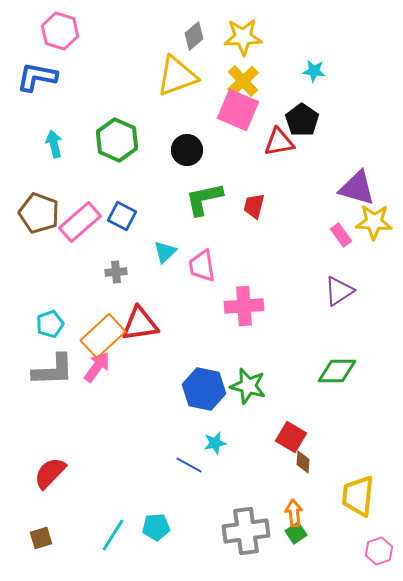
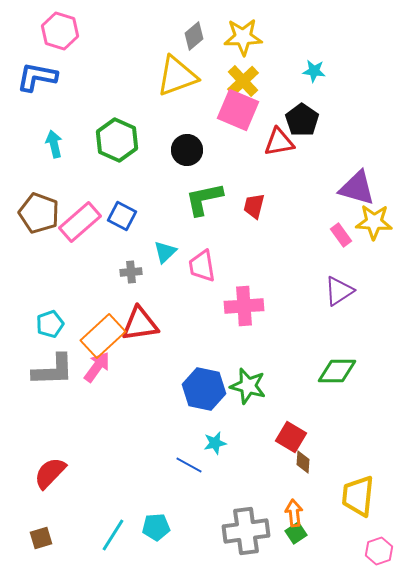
gray cross at (116, 272): moved 15 px right
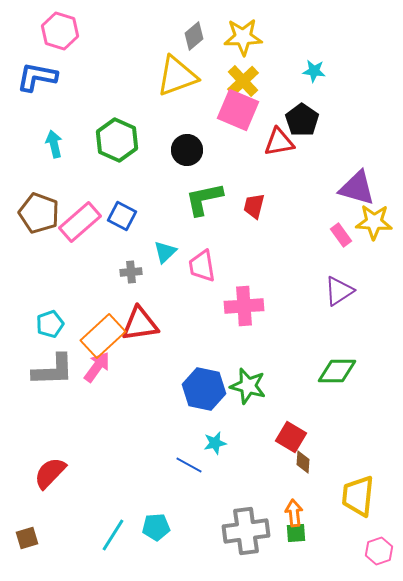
green square at (296, 533): rotated 30 degrees clockwise
brown square at (41, 538): moved 14 px left
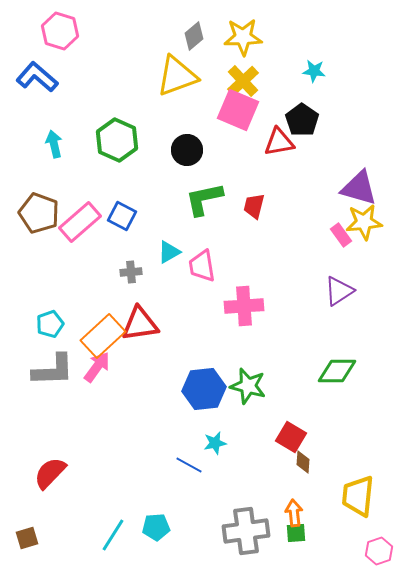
blue L-shape at (37, 77): rotated 30 degrees clockwise
purple triangle at (357, 188): moved 2 px right
yellow star at (374, 222): moved 10 px left; rotated 9 degrees counterclockwise
cyan triangle at (165, 252): moved 4 px right; rotated 15 degrees clockwise
blue hexagon at (204, 389): rotated 18 degrees counterclockwise
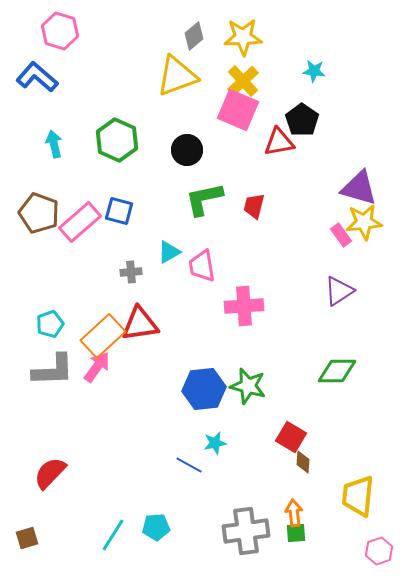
blue square at (122, 216): moved 3 px left, 5 px up; rotated 12 degrees counterclockwise
